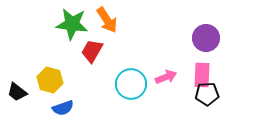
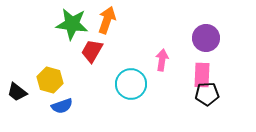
orange arrow: rotated 128 degrees counterclockwise
pink arrow: moved 4 px left, 17 px up; rotated 60 degrees counterclockwise
blue semicircle: moved 1 px left, 2 px up
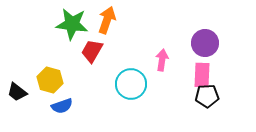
purple circle: moved 1 px left, 5 px down
black pentagon: moved 2 px down
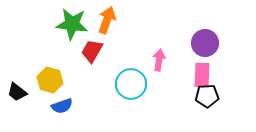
pink arrow: moved 3 px left
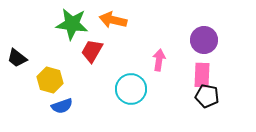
orange arrow: moved 6 px right; rotated 96 degrees counterclockwise
purple circle: moved 1 px left, 3 px up
cyan circle: moved 5 px down
black trapezoid: moved 34 px up
black pentagon: rotated 15 degrees clockwise
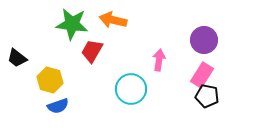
pink rectangle: rotated 30 degrees clockwise
blue semicircle: moved 4 px left
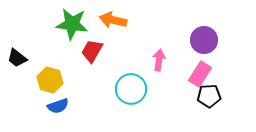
pink rectangle: moved 2 px left, 1 px up
black pentagon: moved 2 px right; rotated 15 degrees counterclockwise
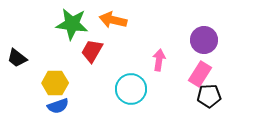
yellow hexagon: moved 5 px right, 3 px down; rotated 15 degrees counterclockwise
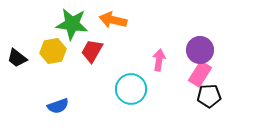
purple circle: moved 4 px left, 10 px down
yellow hexagon: moved 2 px left, 32 px up; rotated 10 degrees counterclockwise
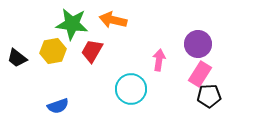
purple circle: moved 2 px left, 6 px up
